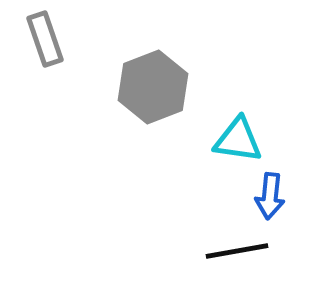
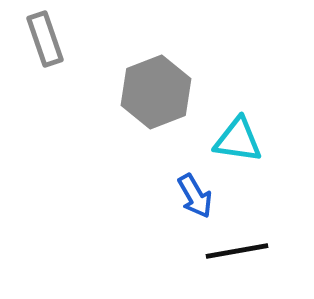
gray hexagon: moved 3 px right, 5 px down
blue arrow: moved 75 px left; rotated 36 degrees counterclockwise
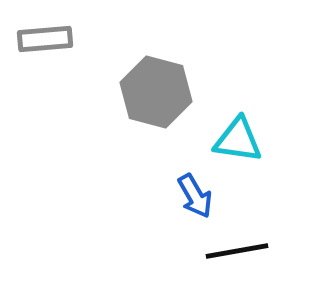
gray rectangle: rotated 76 degrees counterclockwise
gray hexagon: rotated 24 degrees counterclockwise
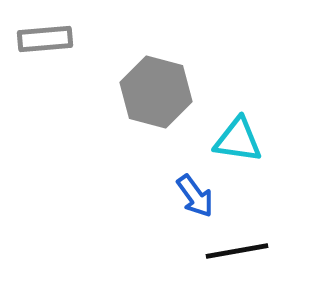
blue arrow: rotated 6 degrees counterclockwise
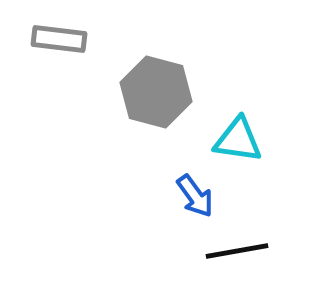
gray rectangle: moved 14 px right; rotated 12 degrees clockwise
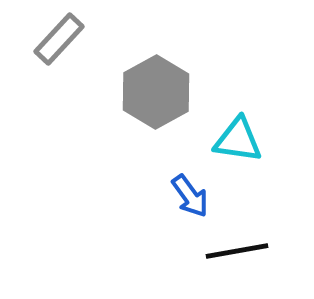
gray rectangle: rotated 54 degrees counterclockwise
gray hexagon: rotated 16 degrees clockwise
blue arrow: moved 5 px left
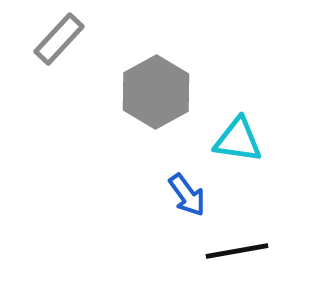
blue arrow: moved 3 px left, 1 px up
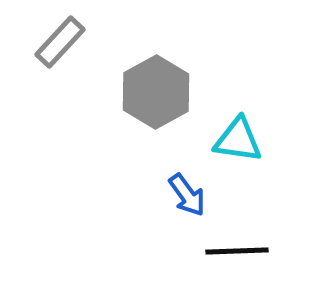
gray rectangle: moved 1 px right, 3 px down
black line: rotated 8 degrees clockwise
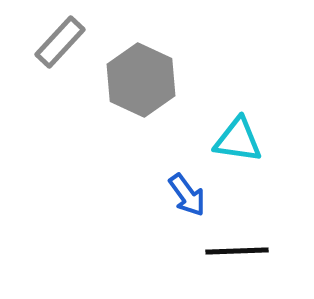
gray hexagon: moved 15 px left, 12 px up; rotated 6 degrees counterclockwise
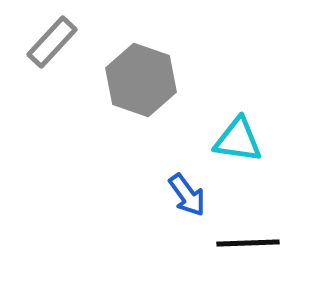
gray rectangle: moved 8 px left
gray hexagon: rotated 6 degrees counterclockwise
black line: moved 11 px right, 8 px up
